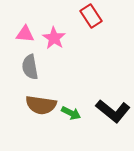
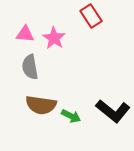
green arrow: moved 3 px down
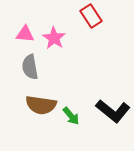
green arrow: rotated 24 degrees clockwise
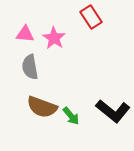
red rectangle: moved 1 px down
brown semicircle: moved 1 px right, 2 px down; rotated 12 degrees clockwise
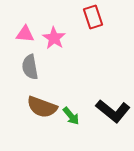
red rectangle: moved 2 px right; rotated 15 degrees clockwise
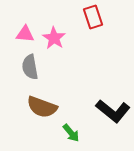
green arrow: moved 17 px down
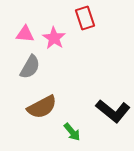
red rectangle: moved 8 px left, 1 px down
gray semicircle: rotated 140 degrees counterclockwise
brown semicircle: rotated 48 degrees counterclockwise
green arrow: moved 1 px right, 1 px up
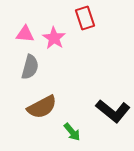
gray semicircle: rotated 15 degrees counterclockwise
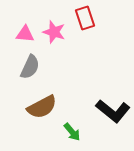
pink star: moved 6 px up; rotated 15 degrees counterclockwise
gray semicircle: rotated 10 degrees clockwise
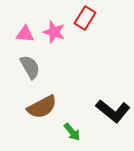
red rectangle: rotated 50 degrees clockwise
gray semicircle: rotated 55 degrees counterclockwise
